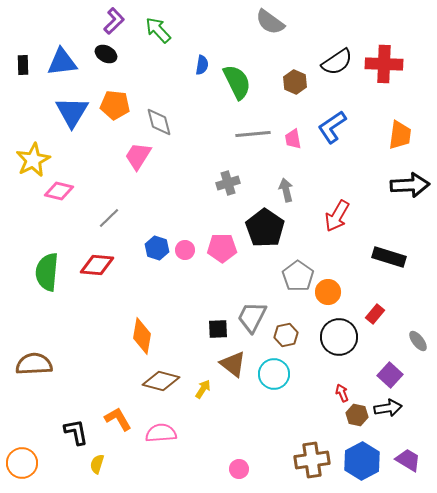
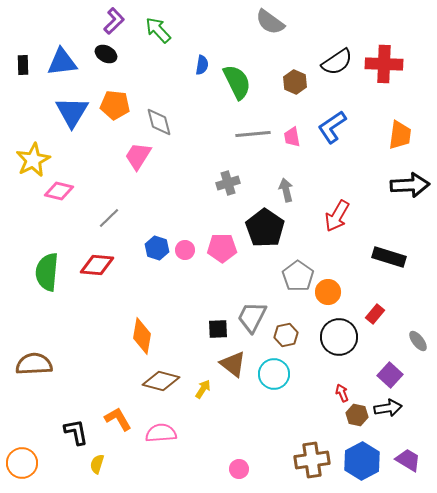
pink trapezoid at (293, 139): moved 1 px left, 2 px up
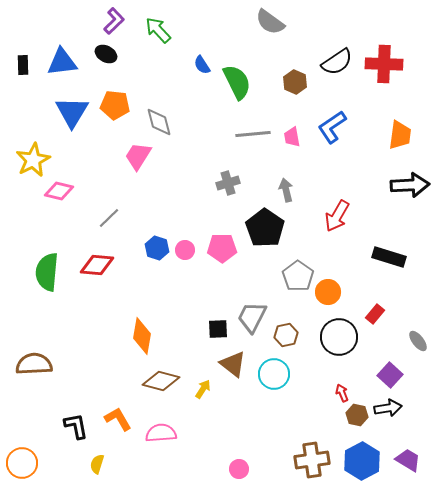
blue semicircle at (202, 65): rotated 138 degrees clockwise
black L-shape at (76, 432): moved 6 px up
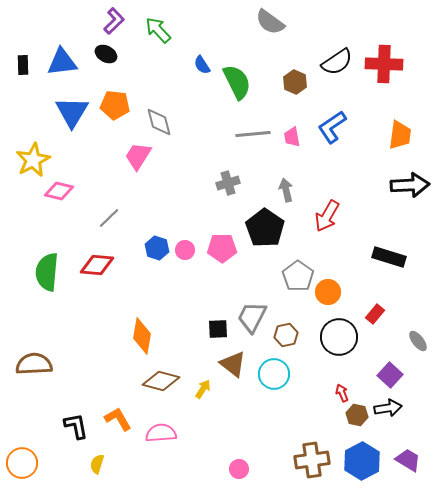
red arrow at (337, 216): moved 10 px left
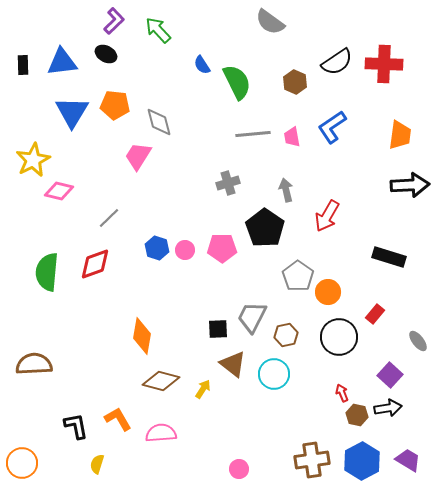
red diamond at (97, 265): moved 2 px left, 1 px up; rotated 24 degrees counterclockwise
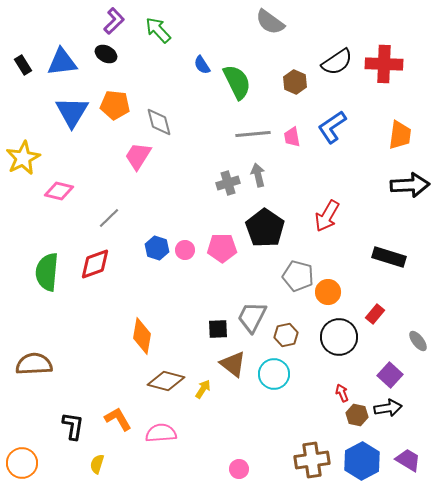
black rectangle at (23, 65): rotated 30 degrees counterclockwise
yellow star at (33, 160): moved 10 px left, 2 px up
gray arrow at (286, 190): moved 28 px left, 15 px up
gray pentagon at (298, 276): rotated 20 degrees counterclockwise
brown diamond at (161, 381): moved 5 px right
black L-shape at (76, 426): moved 3 px left; rotated 20 degrees clockwise
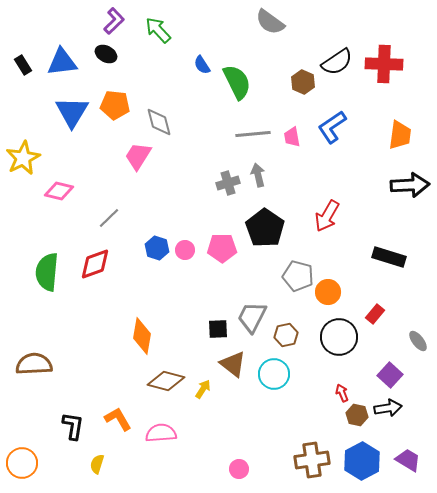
brown hexagon at (295, 82): moved 8 px right
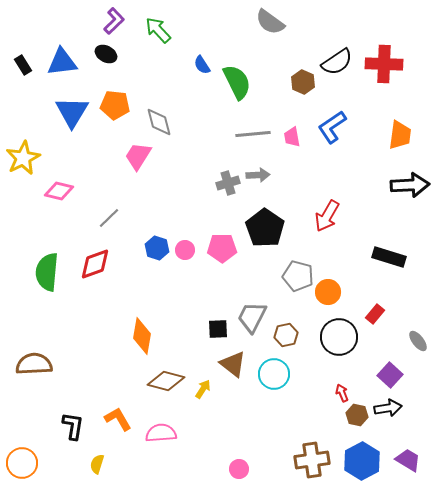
gray arrow at (258, 175): rotated 100 degrees clockwise
